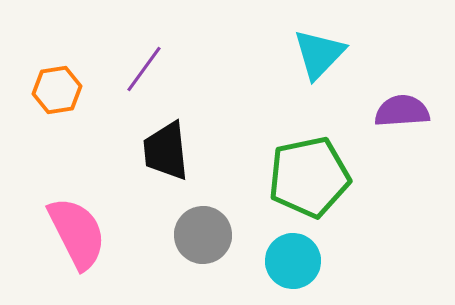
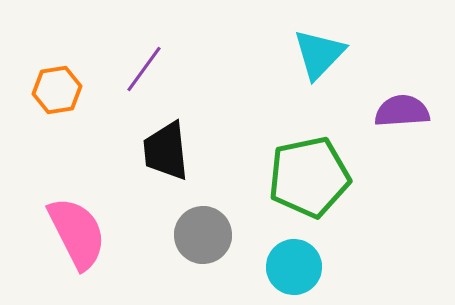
cyan circle: moved 1 px right, 6 px down
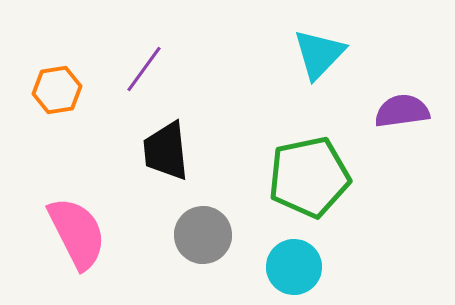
purple semicircle: rotated 4 degrees counterclockwise
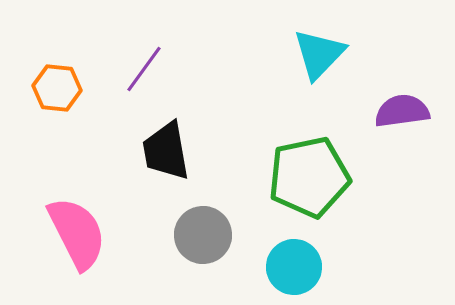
orange hexagon: moved 2 px up; rotated 15 degrees clockwise
black trapezoid: rotated 4 degrees counterclockwise
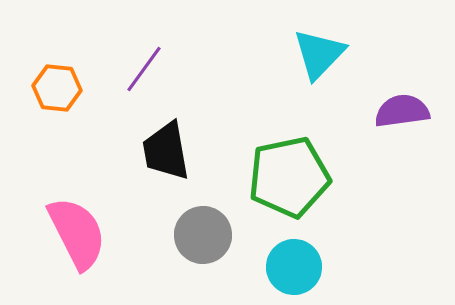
green pentagon: moved 20 px left
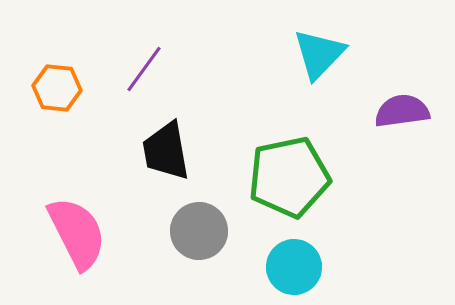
gray circle: moved 4 px left, 4 px up
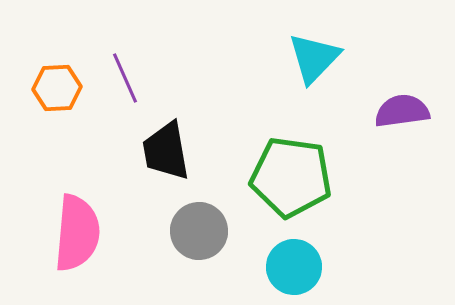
cyan triangle: moved 5 px left, 4 px down
purple line: moved 19 px left, 9 px down; rotated 60 degrees counterclockwise
orange hexagon: rotated 9 degrees counterclockwise
green pentagon: moved 2 px right; rotated 20 degrees clockwise
pink semicircle: rotated 32 degrees clockwise
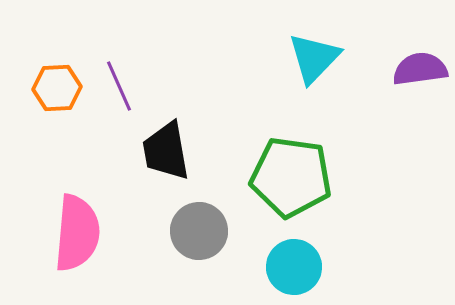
purple line: moved 6 px left, 8 px down
purple semicircle: moved 18 px right, 42 px up
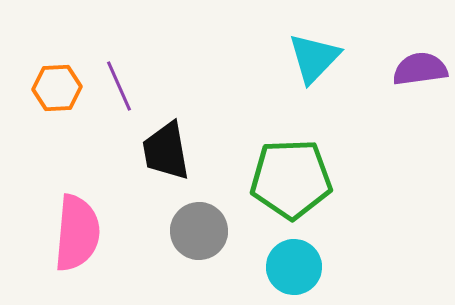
green pentagon: moved 2 px down; rotated 10 degrees counterclockwise
